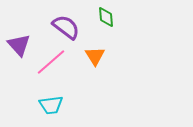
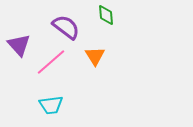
green diamond: moved 2 px up
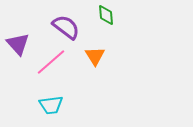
purple triangle: moved 1 px left, 1 px up
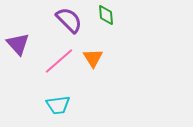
purple semicircle: moved 3 px right, 7 px up; rotated 8 degrees clockwise
orange triangle: moved 2 px left, 2 px down
pink line: moved 8 px right, 1 px up
cyan trapezoid: moved 7 px right
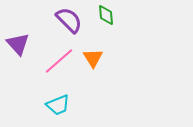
cyan trapezoid: rotated 15 degrees counterclockwise
